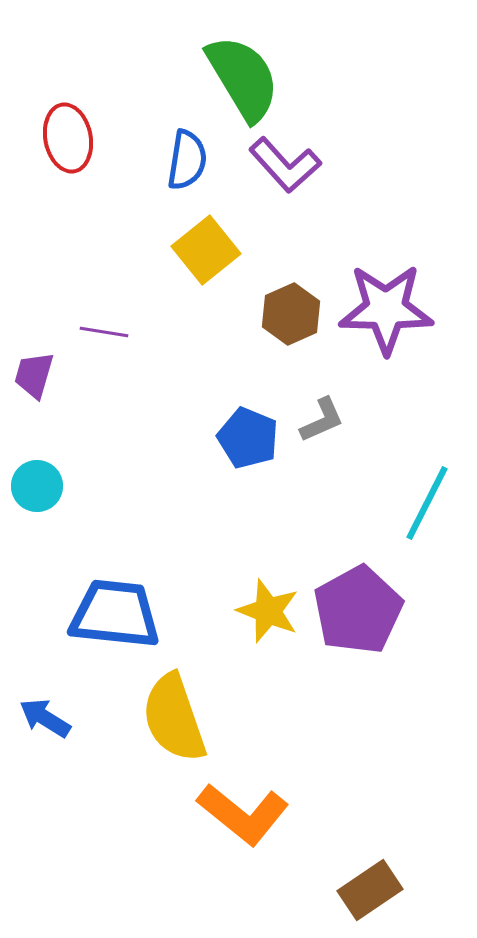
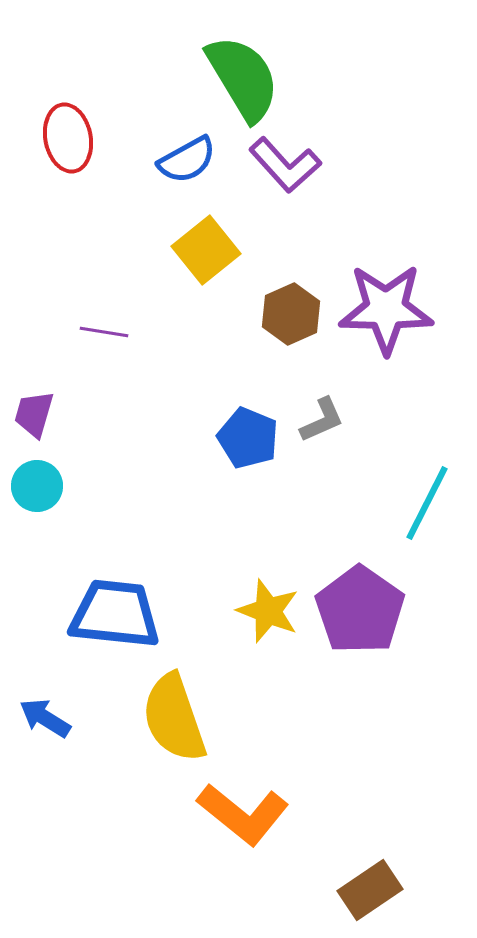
blue semicircle: rotated 52 degrees clockwise
purple trapezoid: moved 39 px down
purple pentagon: moved 2 px right; rotated 8 degrees counterclockwise
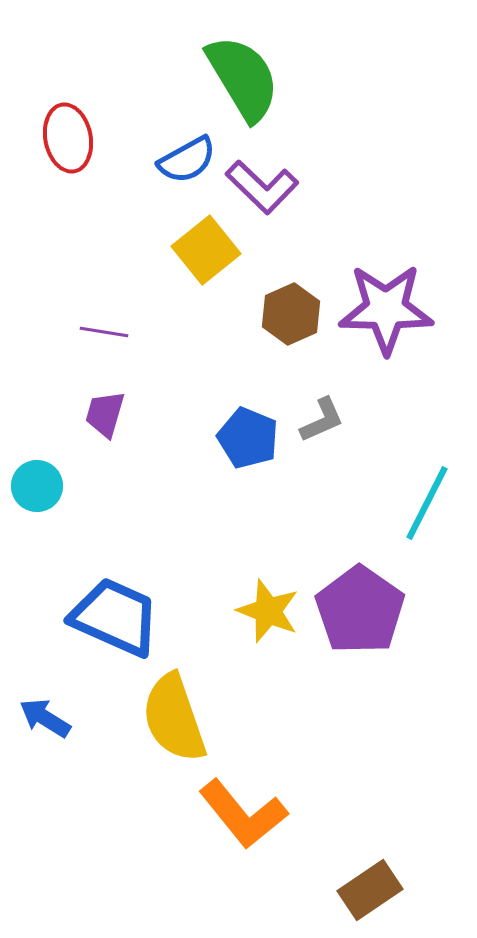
purple L-shape: moved 23 px left, 22 px down; rotated 4 degrees counterclockwise
purple trapezoid: moved 71 px right
blue trapezoid: moved 3 px down; rotated 18 degrees clockwise
orange L-shape: rotated 12 degrees clockwise
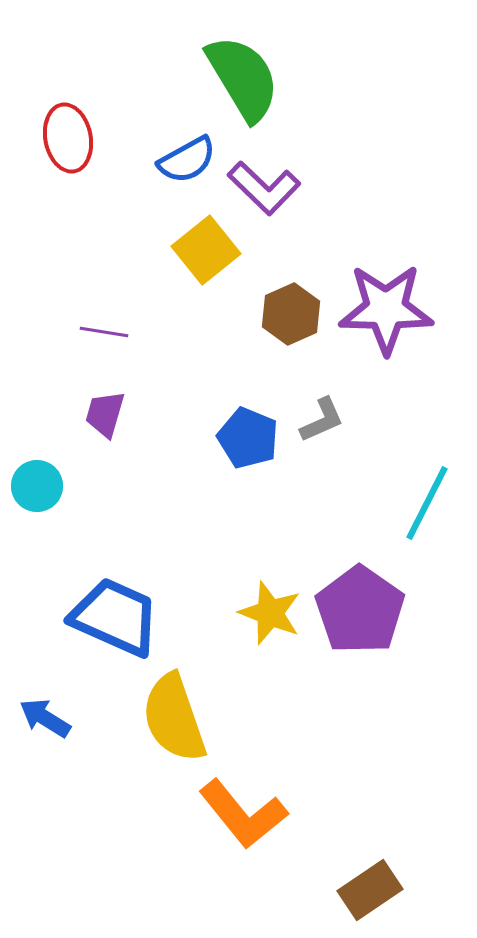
purple L-shape: moved 2 px right, 1 px down
yellow star: moved 2 px right, 2 px down
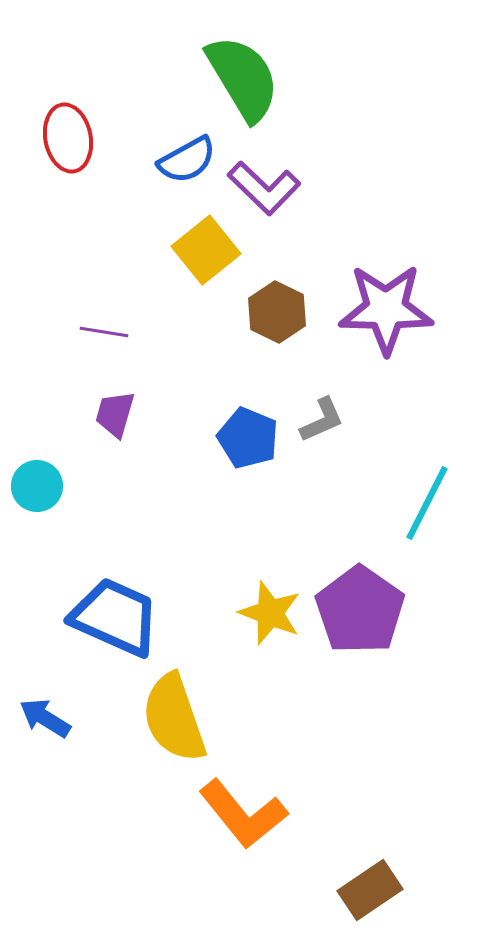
brown hexagon: moved 14 px left, 2 px up; rotated 10 degrees counterclockwise
purple trapezoid: moved 10 px right
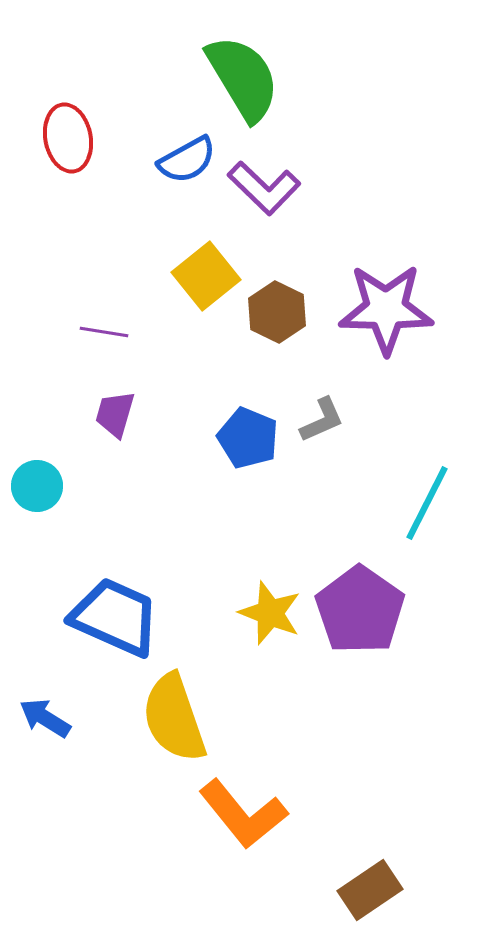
yellow square: moved 26 px down
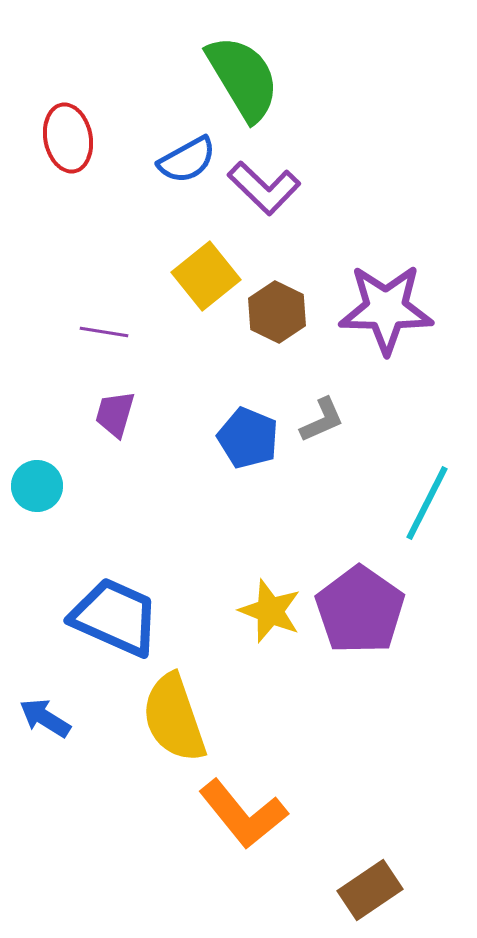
yellow star: moved 2 px up
